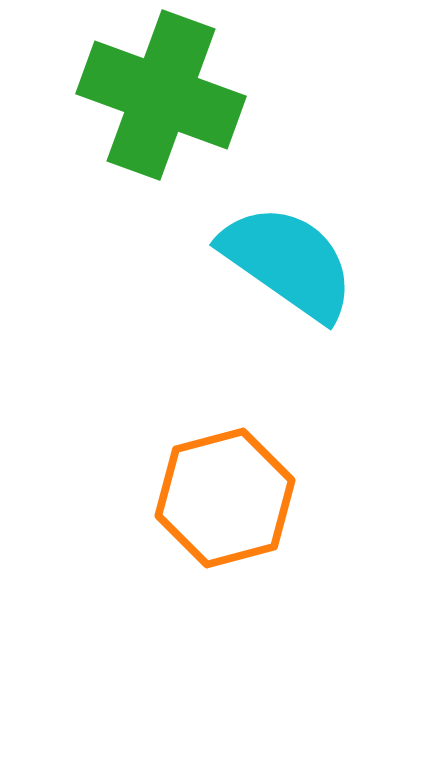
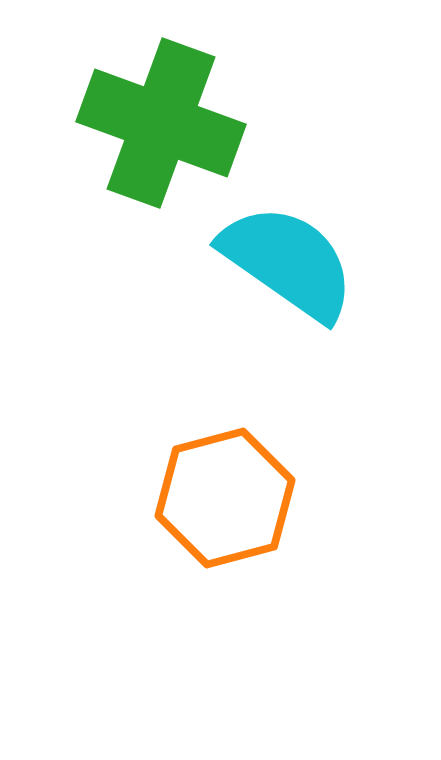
green cross: moved 28 px down
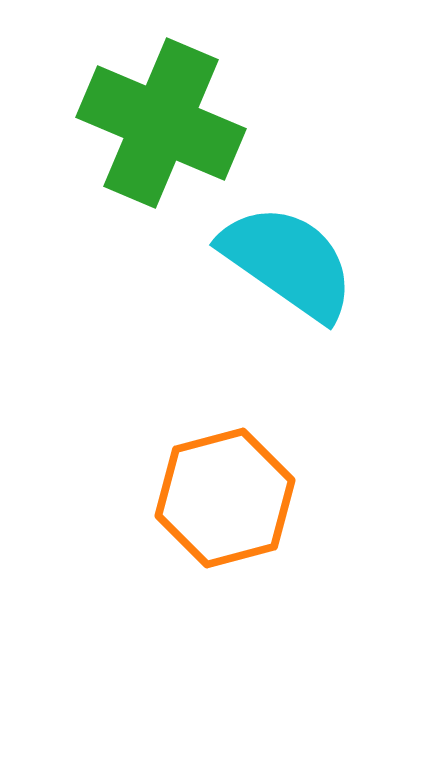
green cross: rotated 3 degrees clockwise
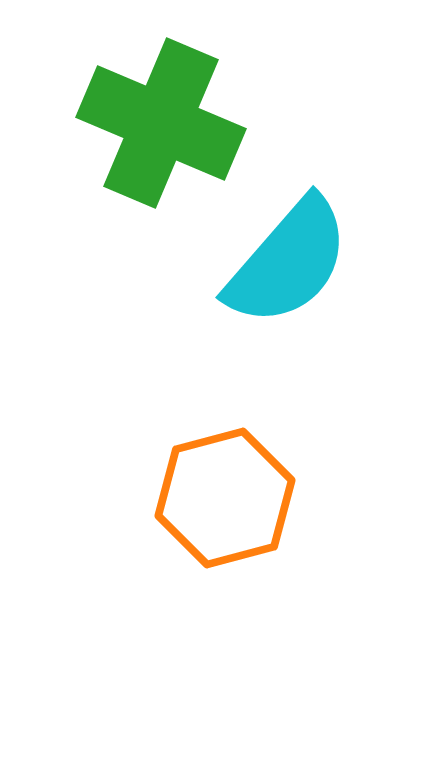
cyan semicircle: rotated 96 degrees clockwise
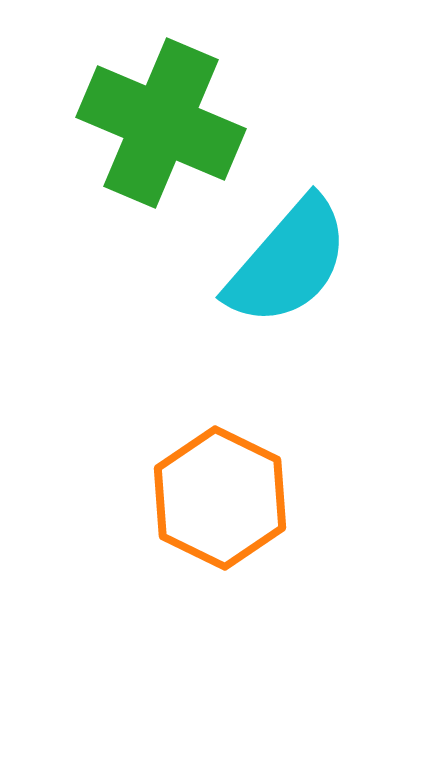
orange hexagon: moved 5 px left; rotated 19 degrees counterclockwise
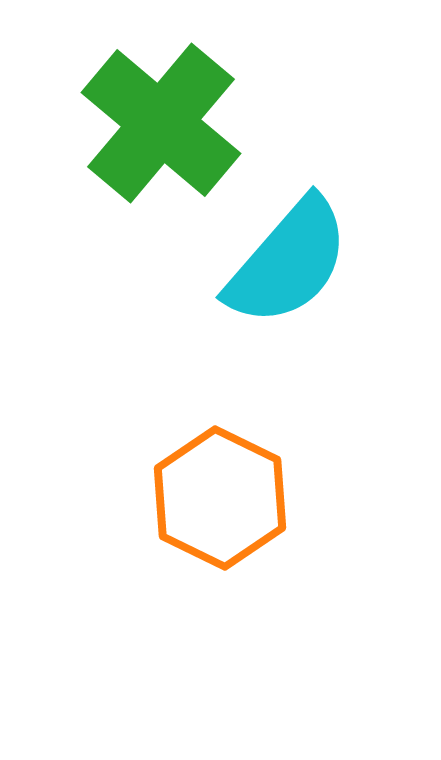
green cross: rotated 17 degrees clockwise
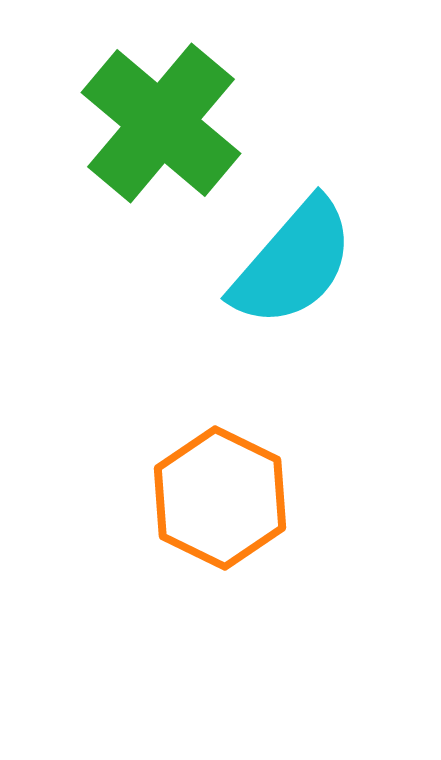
cyan semicircle: moved 5 px right, 1 px down
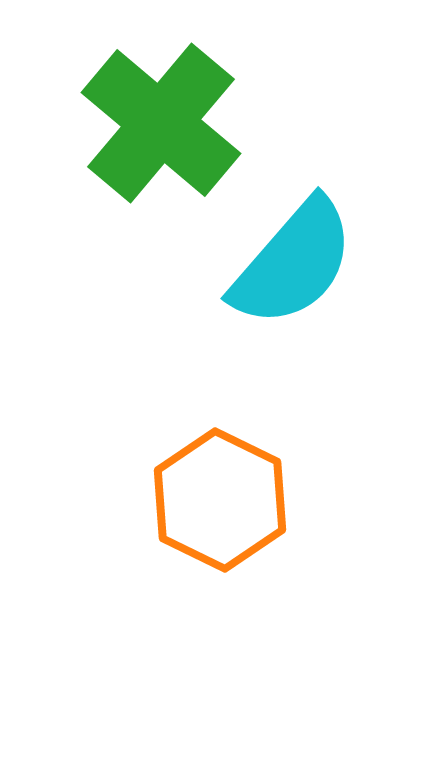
orange hexagon: moved 2 px down
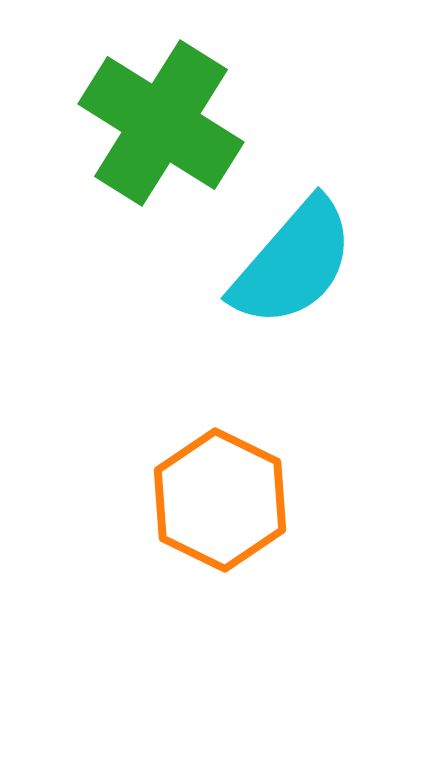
green cross: rotated 8 degrees counterclockwise
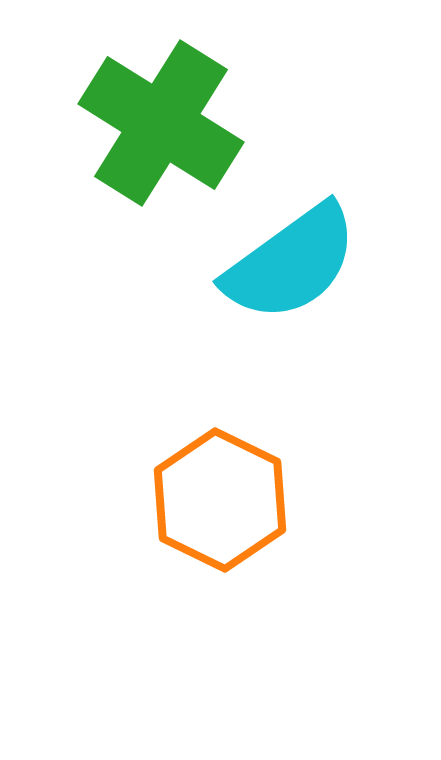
cyan semicircle: moved 2 px left; rotated 13 degrees clockwise
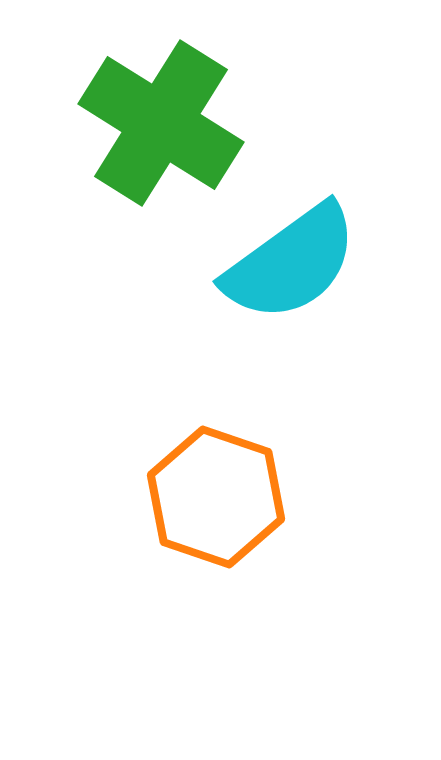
orange hexagon: moved 4 px left, 3 px up; rotated 7 degrees counterclockwise
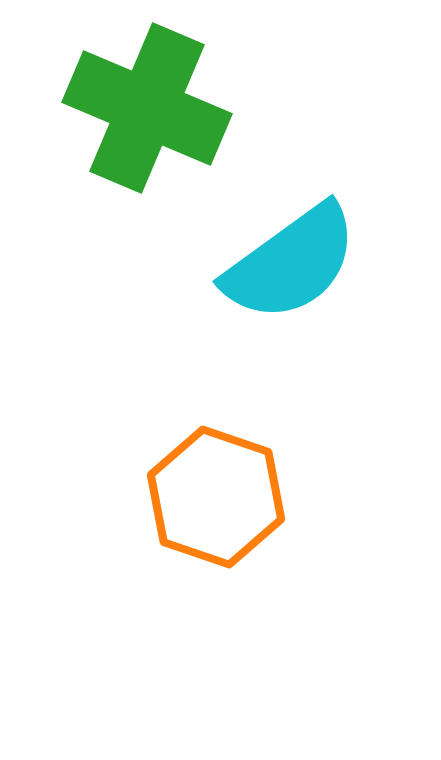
green cross: moved 14 px left, 15 px up; rotated 9 degrees counterclockwise
